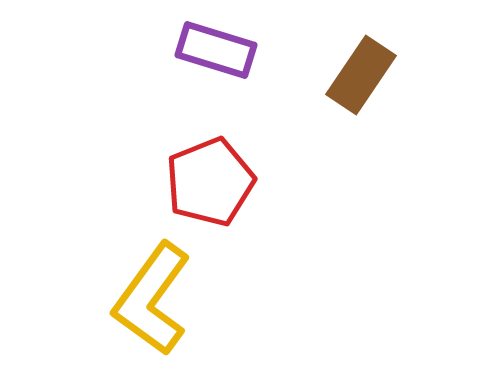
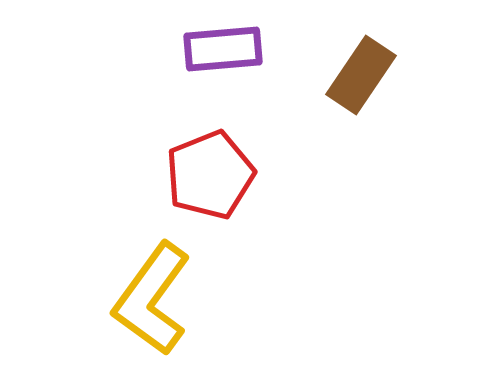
purple rectangle: moved 7 px right, 1 px up; rotated 22 degrees counterclockwise
red pentagon: moved 7 px up
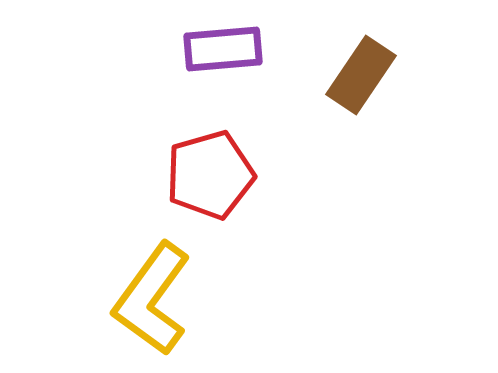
red pentagon: rotated 6 degrees clockwise
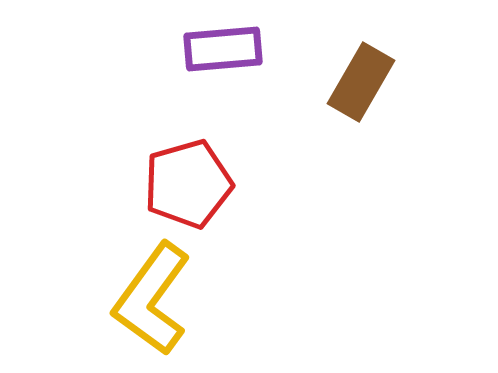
brown rectangle: moved 7 px down; rotated 4 degrees counterclockwise
red pentagon: moved 22 px left, 9 px down
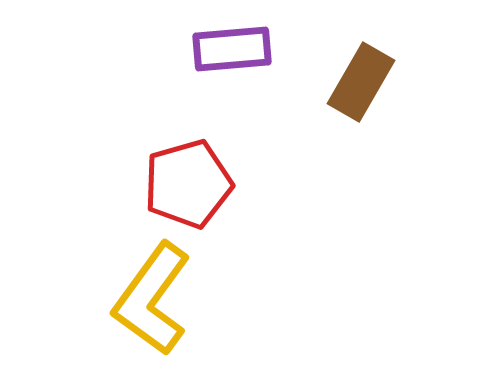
purple rectangle: moved 9 px right
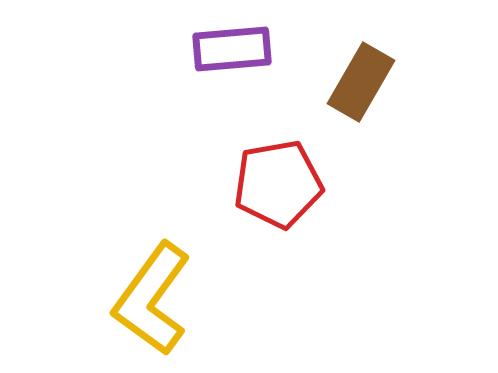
red pentagon: moved 90 px right; rotated 6 degrees clockwise
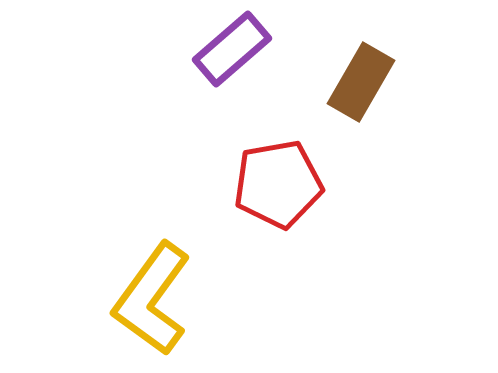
purple rectangle: rotated 36 degrees counterclockwise
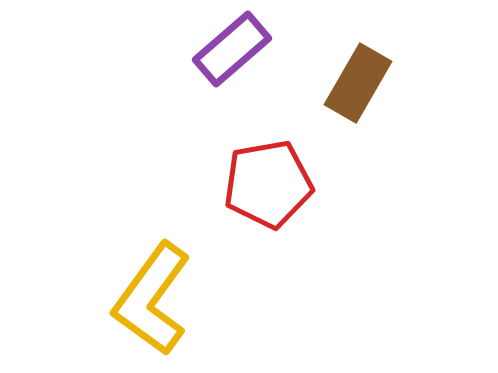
brown rectangle: moved 3 px left, 1 px down
red pentagon: moved 10 px left
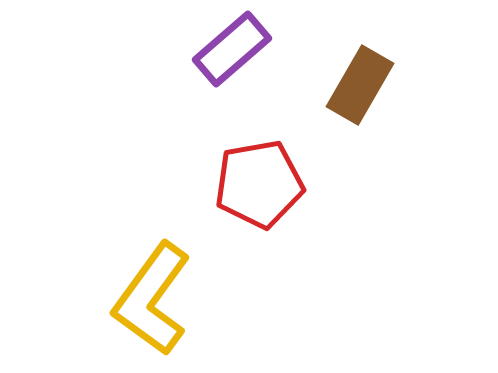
brown rectangle: moved 2 px right, 2 px down
red pentagon: moved 9 px left
